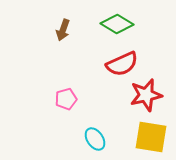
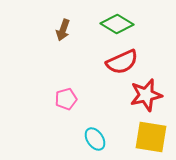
red semicircle: moved 2 px up
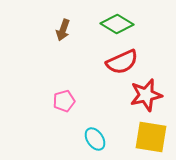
pink pentagon: moved 2 px left, 2 px down
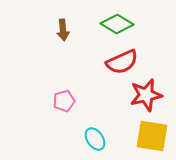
brown arrow: rotated 25 degrees counterclockwise
yellow square: moved 1 px right, 1 px up
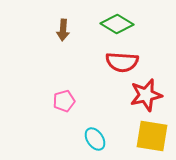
brown arrow: rotated 10 degrees clockwise
red semicircle: rotated 28 degrees clockwise
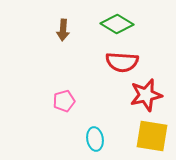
cyan ellipse: rotated 25 degrees clockwise
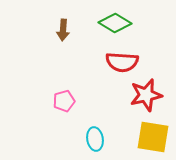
green diamond: moved 2 px left, 1 px up
yellow square: moved 1 px right, 1 px down
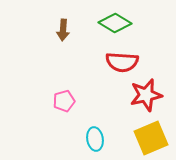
yellow square: moved 2 px left, 1 px down; rotated 32 degrees counterclockwise
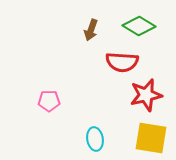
green diamond: moved 24 px right, 3 px down
brown arrow: moved 28 px right; rotated 15 degrees clockwise
pink pentagon: moved 15 px left; rotated 15 degrees clockwise
yellow square: rotated 32 degrees clockwise
